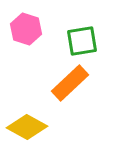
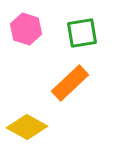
green square: moved 8 px up
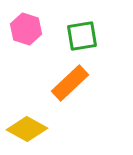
green square: moved 3 px down
yellow diamond: moved 2 px down
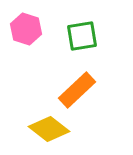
orange rectangle: moved 7 px right, 7 px down
yellow diamond: moved 22 px right; rotated 9 degrees clockwise
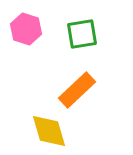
green square: moved 2 px up
yellow diamond: moved 2 px down; rotated 36 degrees clockwise
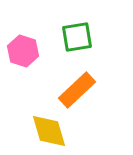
pink hexagon: moved 3 px left, 22 px down
green square: moved 5 px left, 3 px down
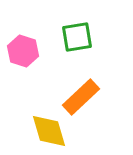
orange rectangle: moved 4 px right, 7 px down
